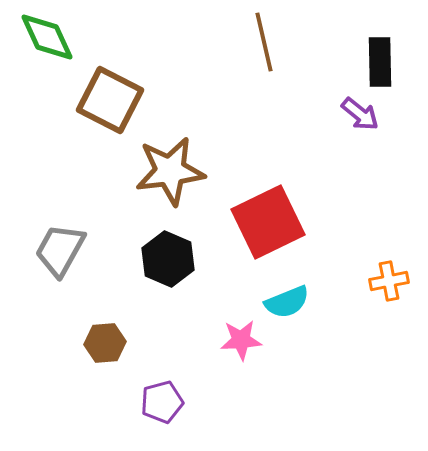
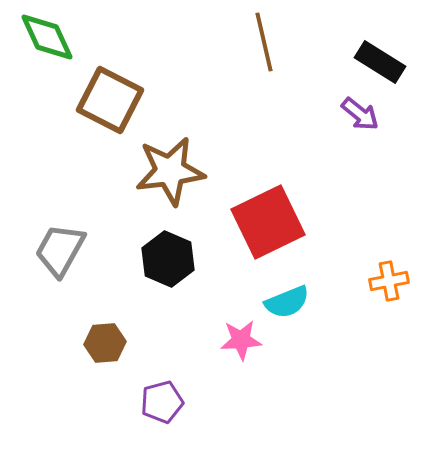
black rectangle: rotated 57 degrees counterclockwise
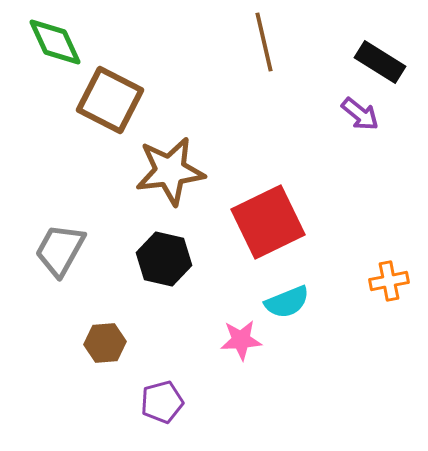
green diamond: moved 8 px right, 5 px down
black hexagon: moved 4 px left; rotated 10 degrees counterclockwise
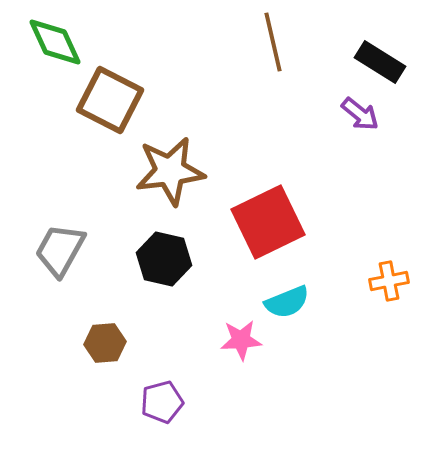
brown line: moved 9 px right
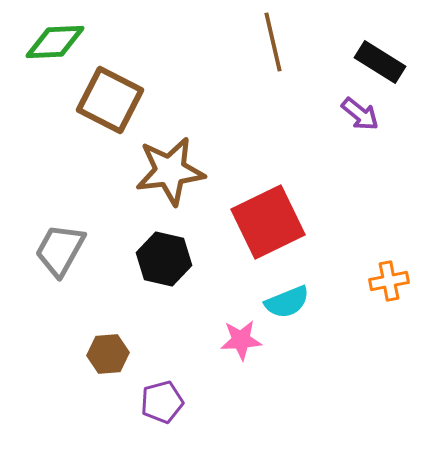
green diamond: rotated 68 degrees counterclockwise
brown hexagon: moved 3 px right, 11 px down
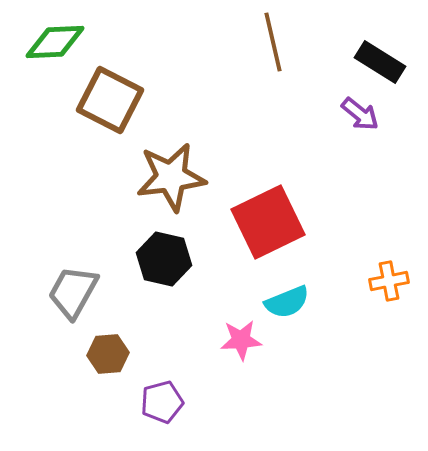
brown star: moved 1 px right, 6 px down
gray trapezoid: moved 13 px right, 42 px down
